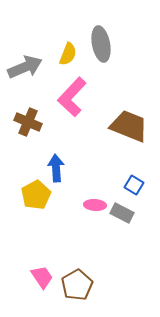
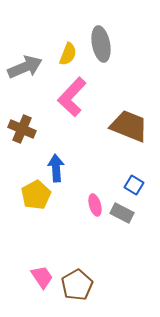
brown cross: moved 6 px left, 7 px down
pink ellipse: rotated 70 degrees clockwise
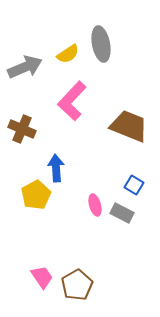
yellow semicircle: rotated 35 degrees clockwise
pink L-shape: moved 4 px down
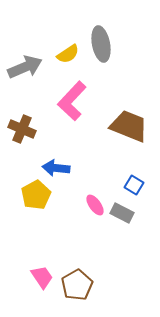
blue arrow: rotated 80 degrees counterclockwise
pink ellipse: rotated 20 degrees counterclockwise
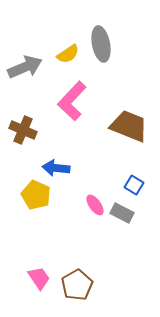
brown cross: moved 1 px right, 1 px down
yellow pentagon: rotated 20 degrees counterclockwise
pink trapezoid: moved 3 px left, 1 px down
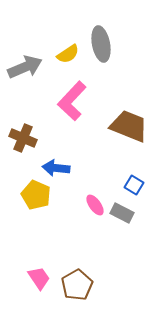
brown cross: moved 8 px down
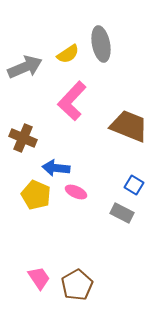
pink ellipse: moved 19 px left, 13 px up; rotated 30 degrees counterclockwise
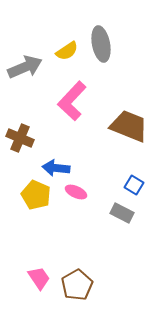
yellow semicircle: moved 1 px left, 3 px up
brown cross: moved 3 px left
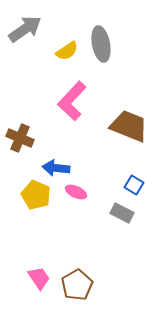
gray arrow: moved 38 px up; rotated 12 degrees counterclockwise
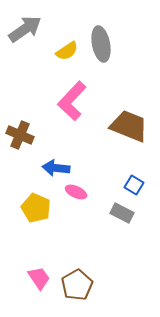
brown cross: moved 3 px up
yellow pentagon: moved 13 px down
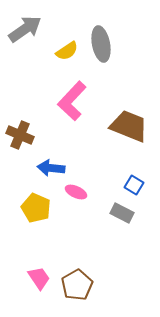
blue arrow: moved 5 px left
